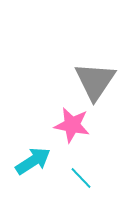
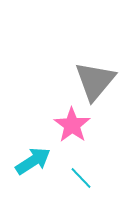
gray triangle: rotated 6 degrees clockwise
pink star: rotated 24 degrees clockwise
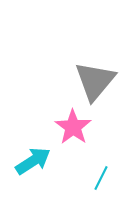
pink star: moved 1 px right, 2 px down
cyan line: moved 20 px right; rotated 70 degrees clockwise
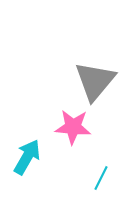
pink star: rotated 30 degrees counterclockwise
cyan arrow: moved 6 px left, 4 px up; rotated 27 degrees counterclockwise
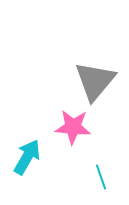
cyan line: moved 1 px up; rotated 45 degrees counterclockwise
